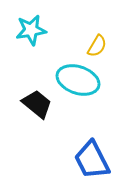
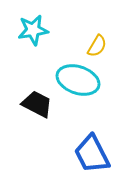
cyan star: moved 2 px right
black trapezoid: rotated 12 degrees counterclockwise
blue trapezoid: moved 6 px up
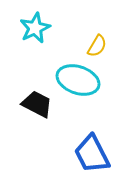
cyan star: moved 2 px right, 2 px up; rotated 16 degrees counterclockwise
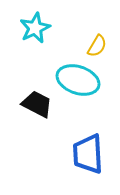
blue trapezoid: moved 4 px left; rotated 24 degrees clockwise
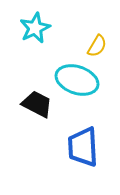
cyan ellipse: moved 1 px left
blue trapezoid: moved 5 px left, 7 px up
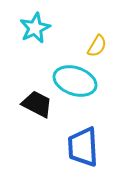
cyan ellipse: moved 2 px left, 1 px down
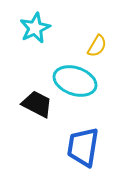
blue trapezoid: rotated 12 degrees clockwise
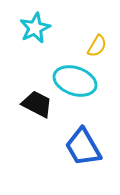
blue trapezoid: rotated 39 degrees counterclockwise
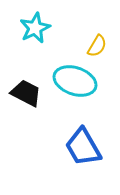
black trapezoid: moved 11 px left, 11 px up
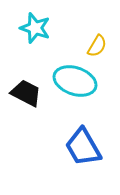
cyan star: rotated 28 degrees counterclockwise
